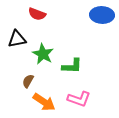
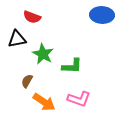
red semicircle: moved 5 px left, 3 px down
brown semicircle: moved 1 px left
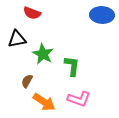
red semicircle: moved 4 px up
green L-shape: rotated 85 degrees counterclockwise
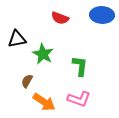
red semicircle: moved 28 px right, 5 px down
green L-shape: moved 8 px right
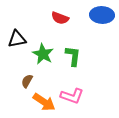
green L-shape: moved 7 px left, 10 px up
pink L-shape: moved 7 px left, 3 px up
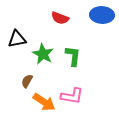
pink L-shape: rotated 10 degrees counterclockwise
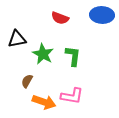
orange arrow: rotated 15 degrees counterclockwise
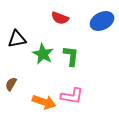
blue ellipse: moved 6 px down; rotated 30 degrees counterclockwise
green L-shape: moved 2 px left
brown semicircle: moved 16 px left, 3 px down
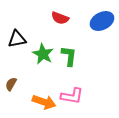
green L-shape: moved 2 px left
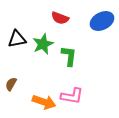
green star: moved 10 px up; rotated 20 degrees clockwise
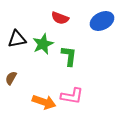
brown semicircle: moved 6 px up
